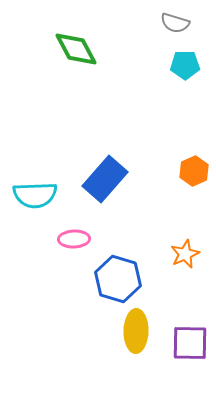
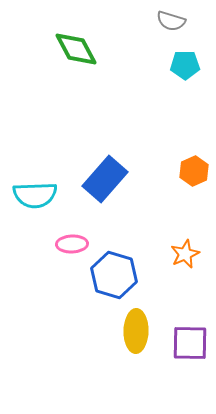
gray semicircle: moved 4 px left, 2 px up
pink ellipse: moved 2 px left, 5 px down
blue hexagon: moved 4 px left, 4 px up
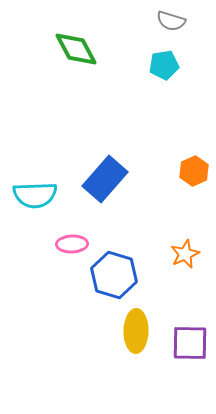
cyan pentagon: moved 21 px left; rotated 8 degrees counterclockwise
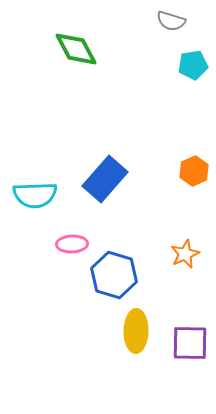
cyan pentagon: moved 29 px right
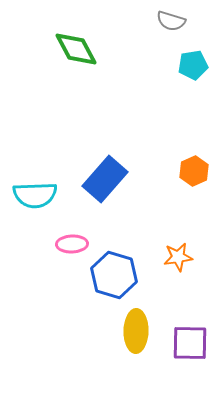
orange star: moved 7 px left, 3 px down; rotated 16 degrees clockwise
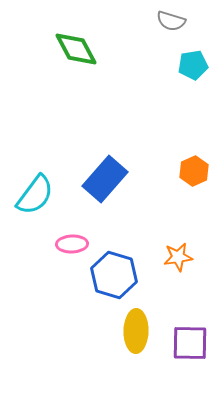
cyan semicircle: rotated 51 degrees counterclockwise
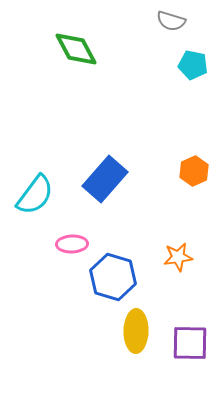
cyan pentagon: rotated 20 degrees clockwise
blue hexagon: moved 1 px left, 2 px down
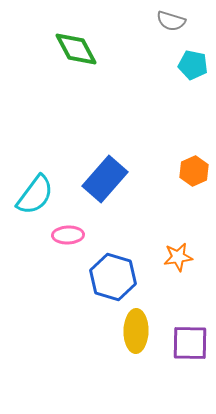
pink ellipse: moved 4 px left, 9 px up
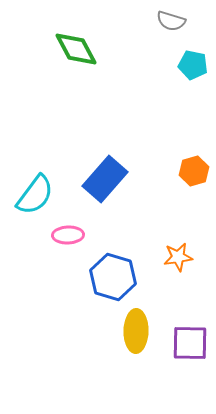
orange hexagon: rotated 8 degrees clockwise
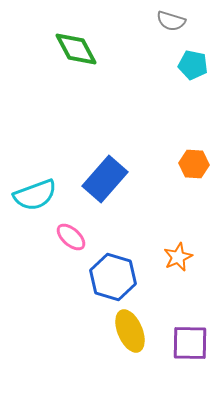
orange hexagon: moved 7 px up; rotated 20 degrees clockwise
cyan semicircle: rotated 33 degrees clockwise
pink ellipse: moved 3 px right, 2 px down; rotated 44 degrees clockwise
orange star: rotated 16 degrees counterclockwise
yellow ellipse: moved 6 px left; rotated 24 degrees counterclockwise
